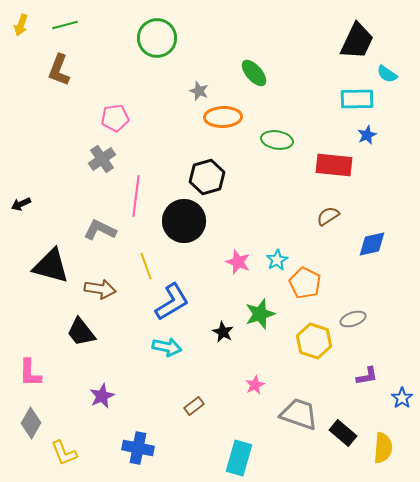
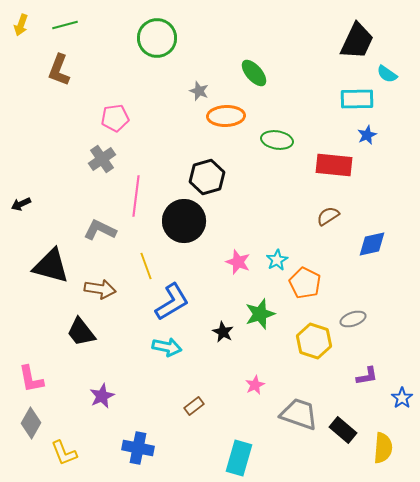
orange ellipse at (223, 117): moved 3 px right, 1 px up
pink L-shape at (30, 373): moved 1 px right, 6 px down; rotated 12 degrees counterclockwise
black rectangle at (343, 433): moved 3 px up
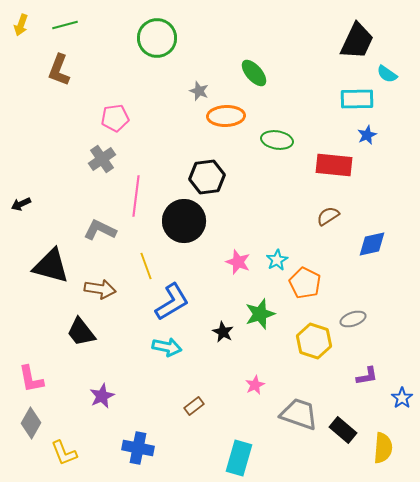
black hexagon at (207, 177): rotated 8 degrees clockwise
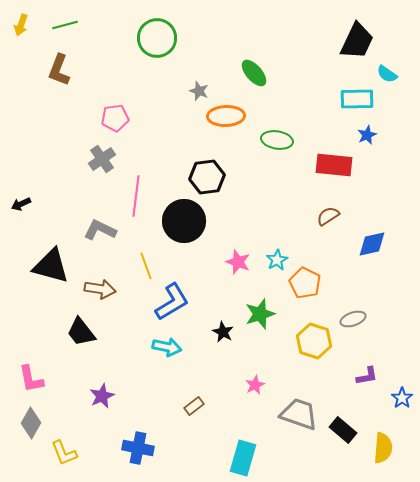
cyan rectangle at (239, 458): moved 4 px right
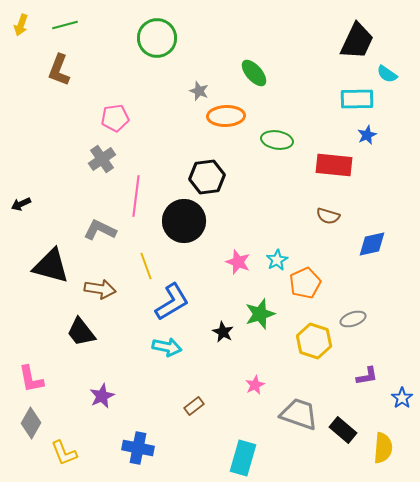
brown semicircle at (328, 216): rotated 130 degrees counterclockwise
orange pentagon at (305, 283): rotated 20 degrees clockwise
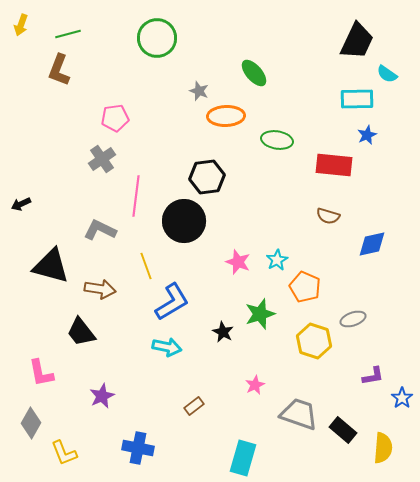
green line at (65, 25): moved 3 px right, 9 px down
orange pentagon at (305, 283): moved 4 px down; rotated 24 degrees counterclockwise
purple L-shape at (367, 376): moved 6 px right
pink L-shape at (31, 379): moved 10 px right, 6 px up
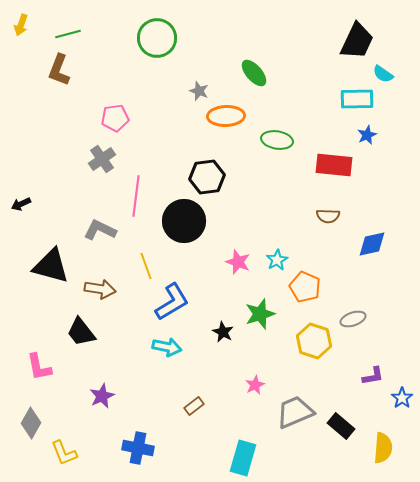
cyan semicircle at (387, 74): moved 4 px left
brown semicircle at (328, 216): rotated 15 degrees counterclockwise
pink L-shape at (41, 373): moved 2 px left, 6 px up
gray trapezoid at (299, 414): moved 4 px left, 2 px up; rotated 42 degrees counterclockwise
black rectangle at (343, 430): moved 2 px left, 4 px up
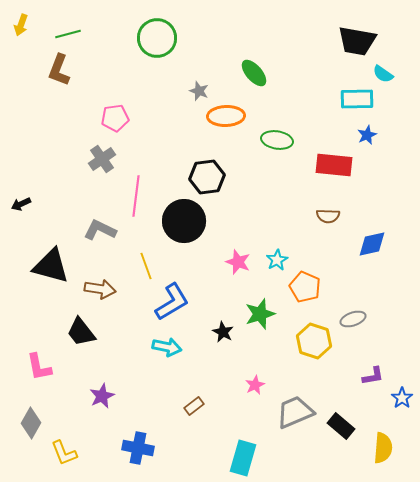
black trapezoid at (357, 41): rotated 75 degrees clockwise
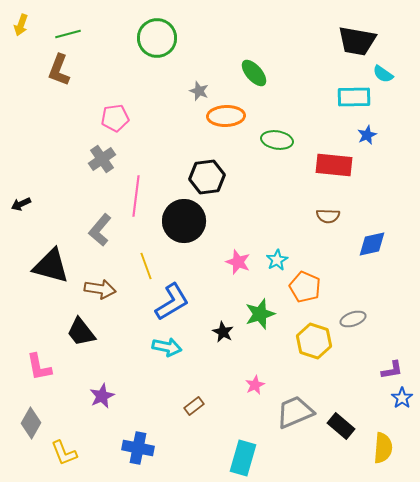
cyan rectangle at (357, 99): moved 3 px left, 2 px up
gray L-shape at (100, 230): rotated 76 degrees counterclockwise
purple L-shape at (373, 376): moved 19 px right, 6 px up
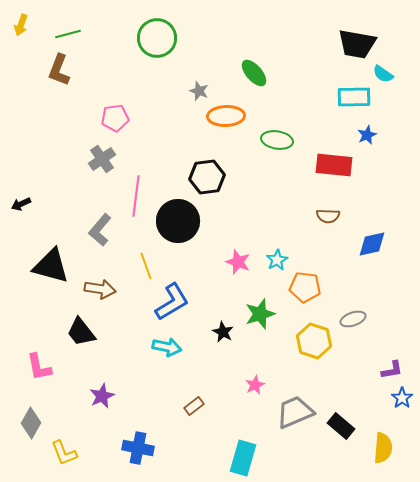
black trapezoid at (357, 41): moved 3 px down
black circle at (184, 221): moved 6 px left
orange pentagon at (305, 287): rotated 16 degrees counterclockwise
